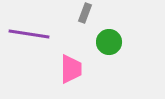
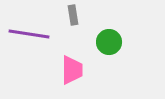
gray rectangle: moved 12 px left, 2 px down; rotated 30 degrees counterclockwise
pink trapezoid: moved 1 px right, 1 px down
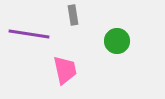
green circle: moved 8 px right, 1 px up
pink trapezoid: moved 7 px left; rotated 12 degrees counterclockwise
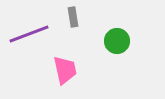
gray rectangle: moved 2 px down
purple line: rotated 30 degrees counterclockwise
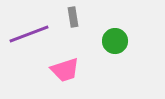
green circle: moved 2 px left
pink trapezoid: rotated 84 degrees clockwise
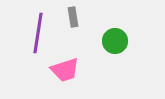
purple line: moved 9 px right, 1 px up; rotated 60 degrees counterclockwise
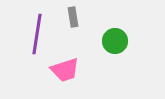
purple line: moved 1 px left, 1 px down
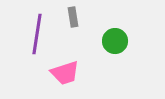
pink trapezoid: moved 3 px down
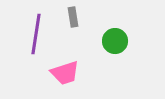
purple line: moved 1 px left
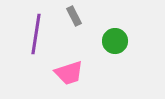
gray rectangle: moved 1 px right, 1 px up; rotated 18 degrees counterclockwise
pink trapezoid: moved 4 px right
